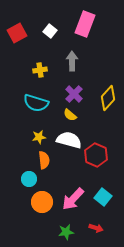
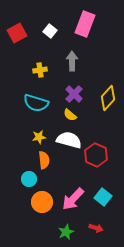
green star: rotated 14 degrees counterclockwise
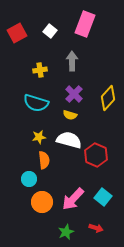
yellow semicircle: rotated 24 degrees counterclockwise
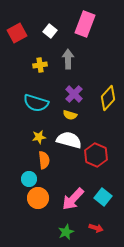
gray arrow: moved 4 px left, 2 px up
yellow cross: moved 5 px up
orange circle: moved 4 px left, 4 px up
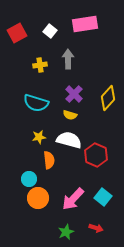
pink rectangle: rotated 60 degrees clockwise
orange semicircle: moved 5 px right
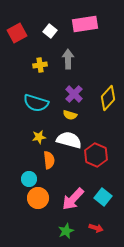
green star: moved 1 px up
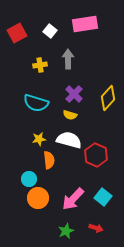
yellow star: moved 2 px down
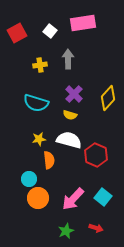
pink rectangle: moved 2 px left, 1 px up
